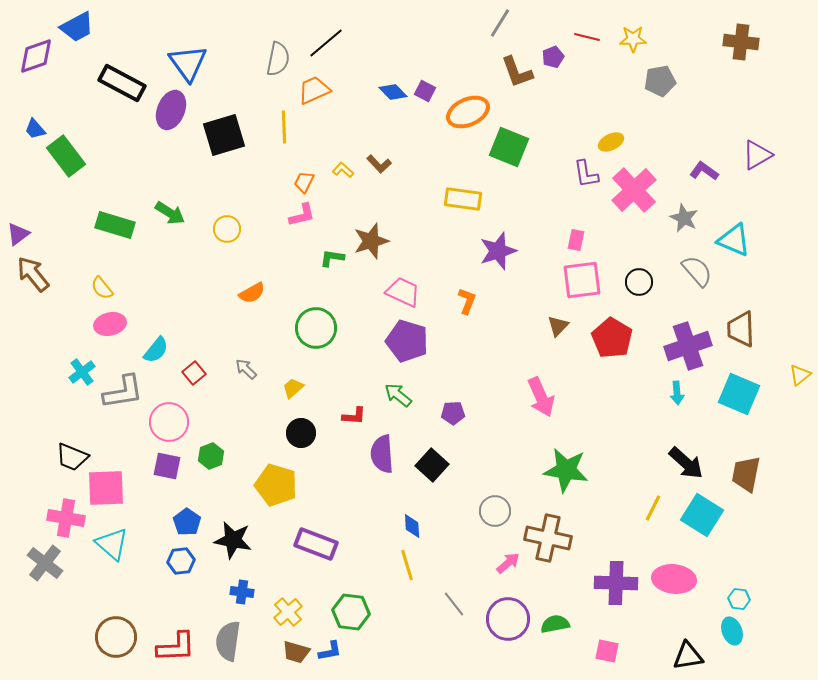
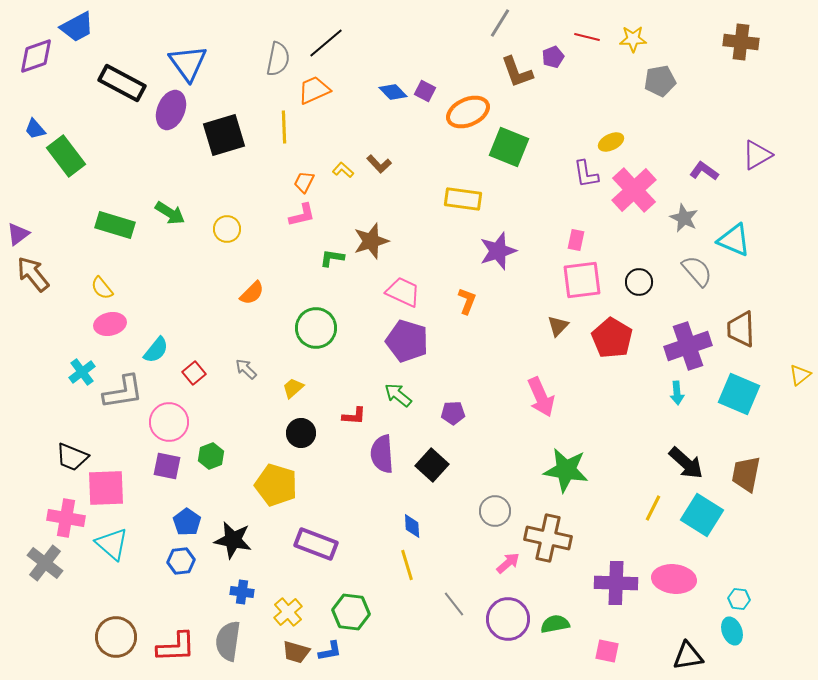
orange semicircle at (252, 293): rotated 16 degrees counterclockwise
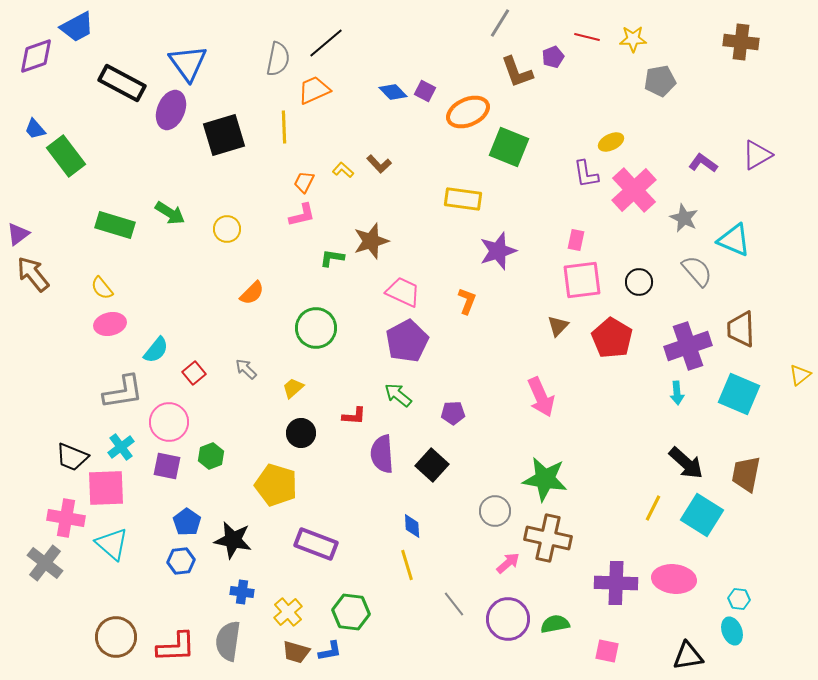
purple L-shape at (704, 171): moved 1 px left, 8 px up
purple pentagon at (407, 341): rotated 27 degrees clockwise
cyan cross at (82, 372): moved 39 px right, 75 px down
green star at (566, 470): moved 21 px left, 9 px down
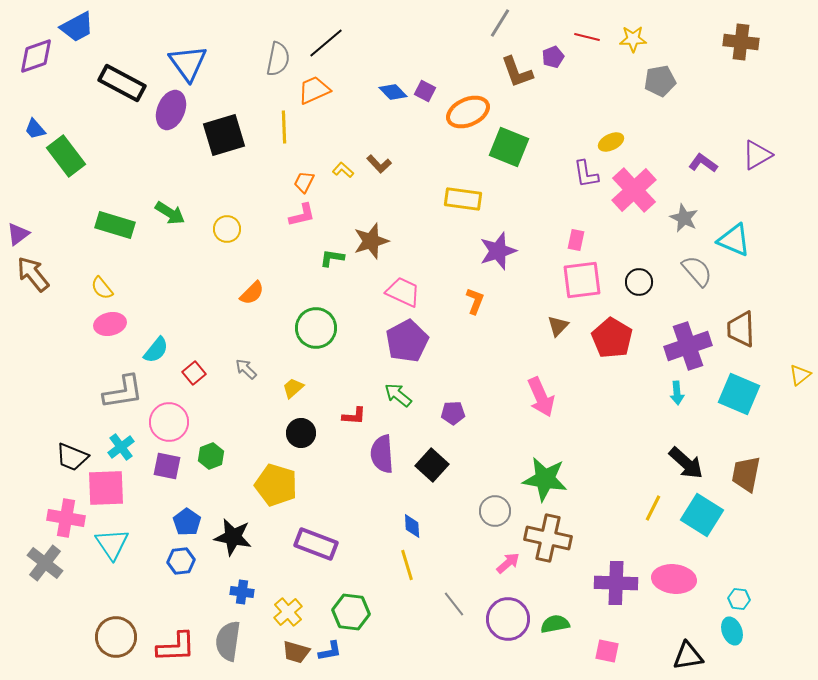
orange L-shape at (467, 301): moved 8 px right
black star at (233, 540): moved 3 px up
cyan triangle at (112, 544): rotated 15 degrees clockwise
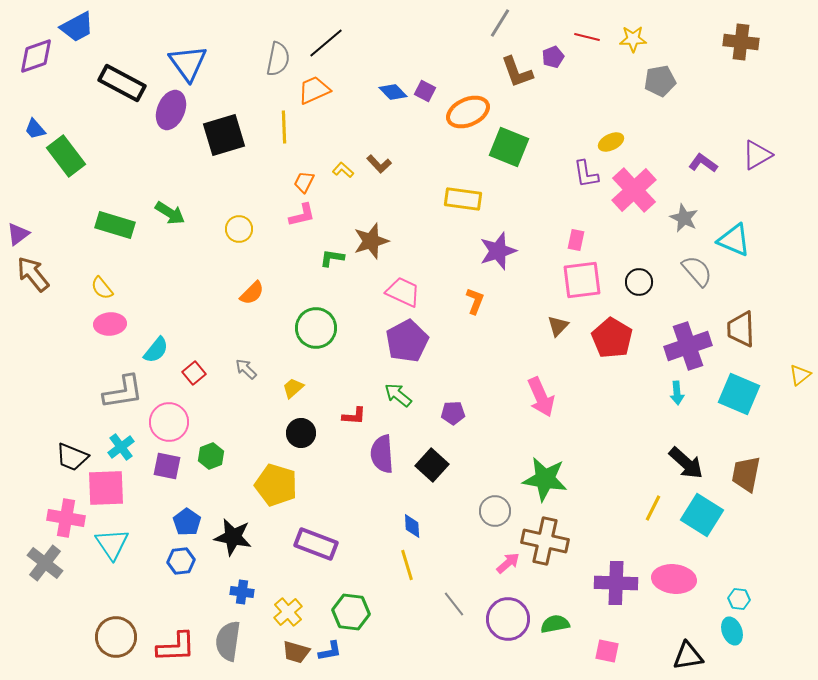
yellow circle at (227, 229): moved 12 px right
pink ellipse at (110, 324): rotated 8 degrees clockwise
brown cross at (548, 538): moved 3 px left, 3 px down
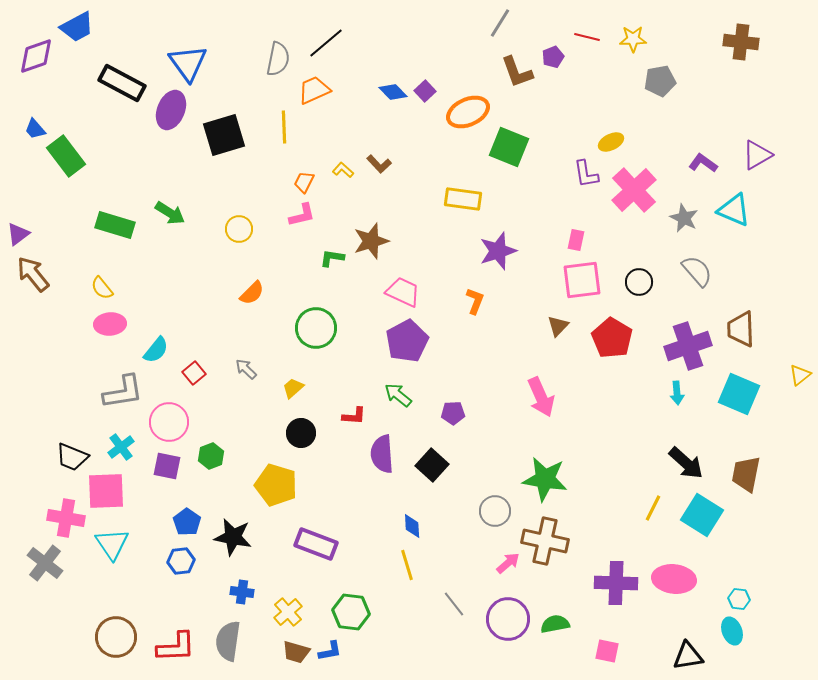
purple square at (425, 91): rotated 20 degrees clockwise
cyan triangle at (734, 240): moved 30 px up
pink square at (106, 488): moved 3 px down
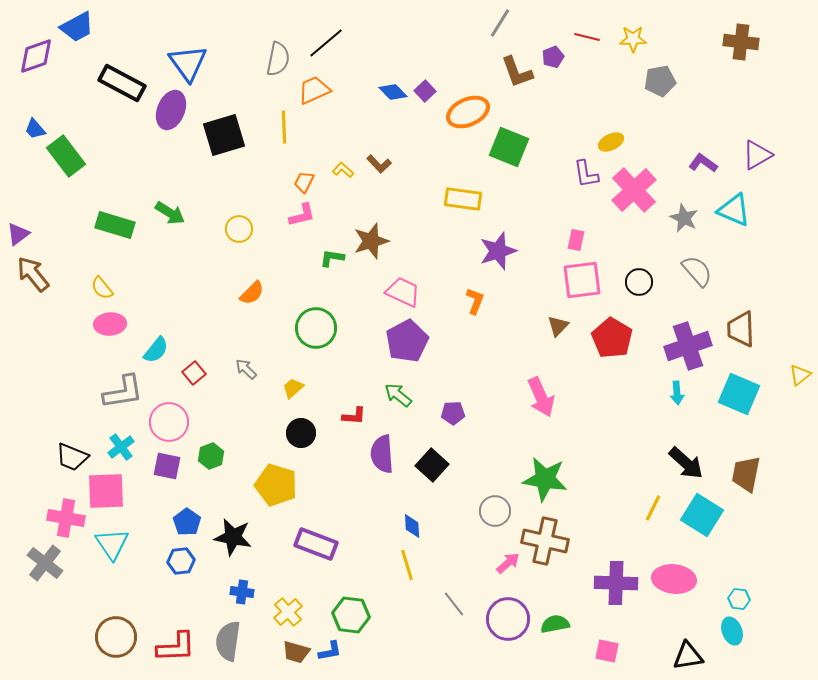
green hexagon at (351, 612): moved 3 px down
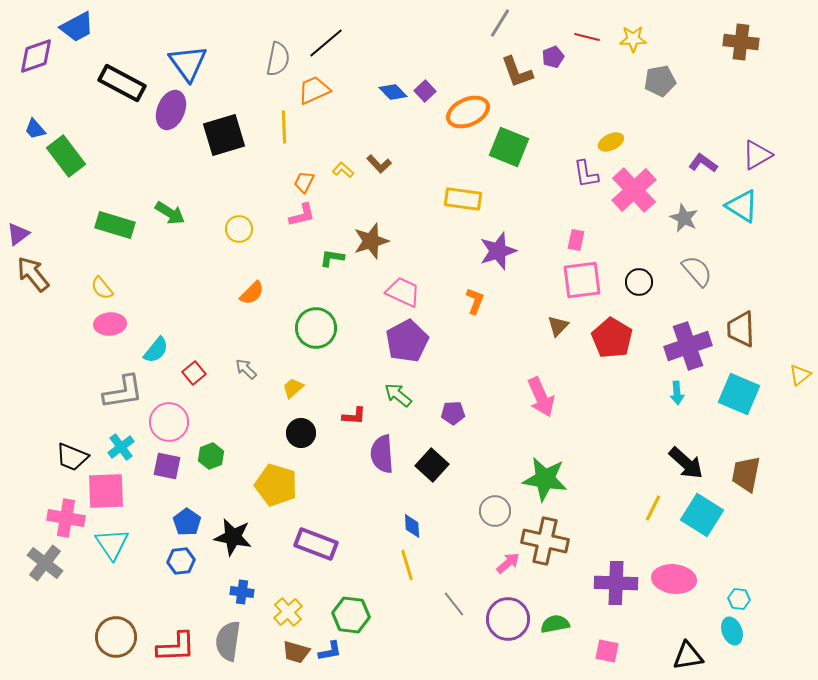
cyan triangle at (734, 210): moved 8 px right, 4 px up; rotated 9 degrees clockwise
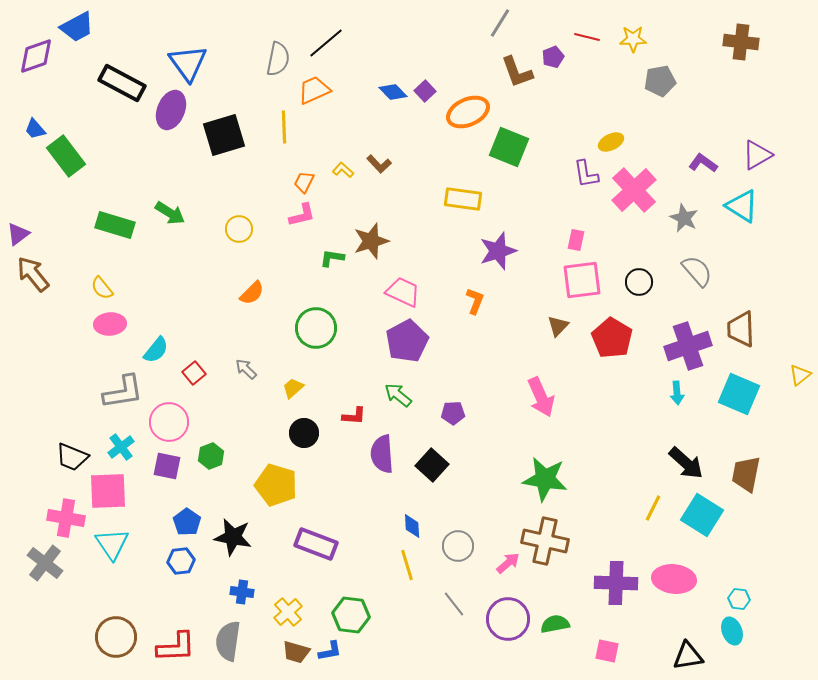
black circle at (301, 433): moved 3 px right
pink square at (106, 491): moved 2 px right
gray circle at (495, 511): moved 37 px left, 35 px down
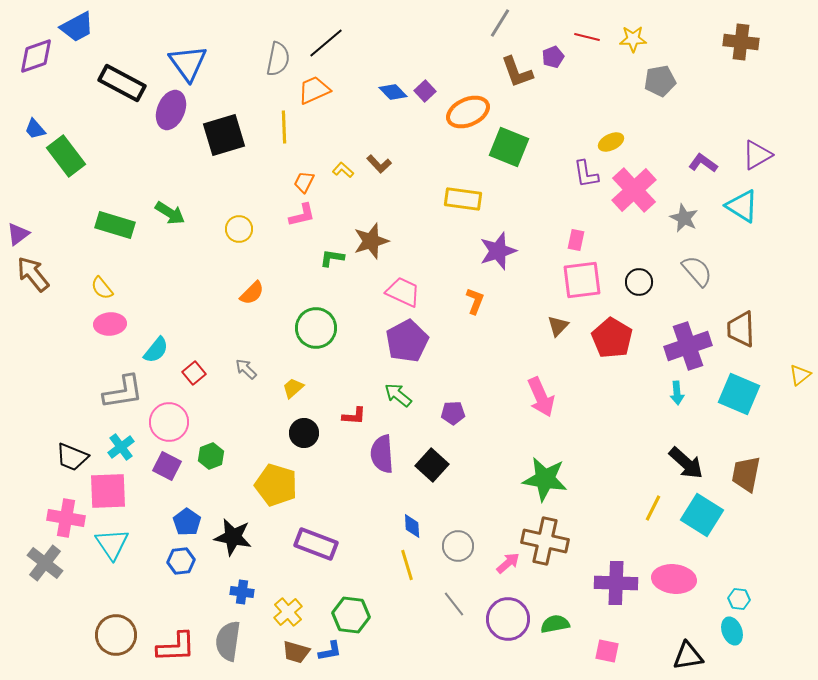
purple square at (167, 466): rotated 16 degrees clockwise
brown circle at (116, 637): moved 2 px up
